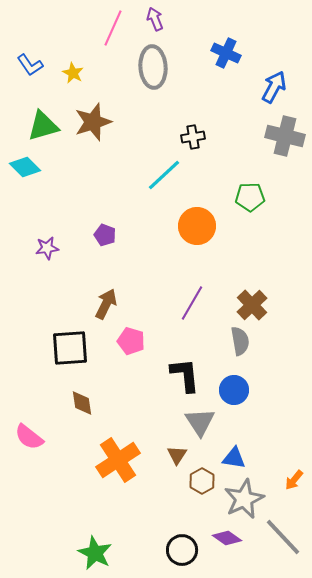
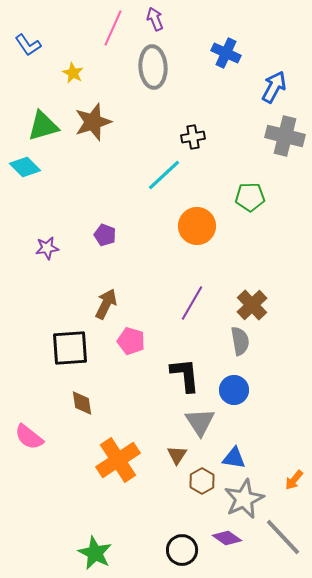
blue L-shape: moved 2 px left, 20 px up
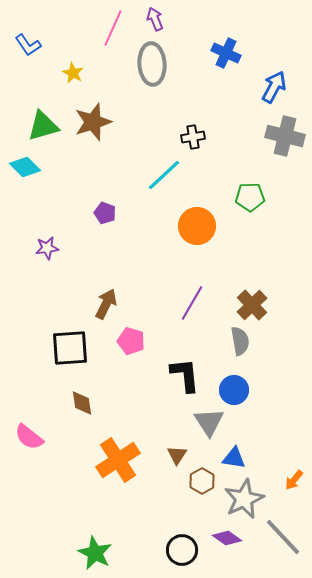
gray ellipse: moved 1 px left, 3 px up
purple pentagon: moved 22 px up
gray triangle: moved 9 px right
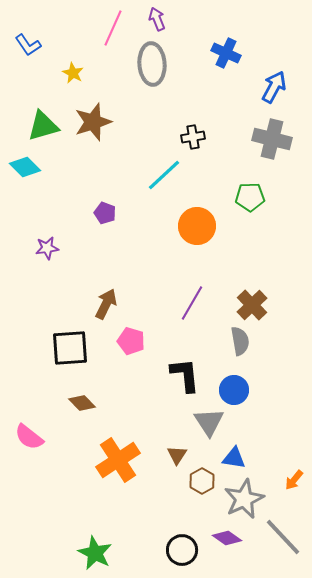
purple arrow: moved 2 px right
gray cross: moved 13 px left, 3 px down
brown diamond: rotated 36 degrees counterclockwise
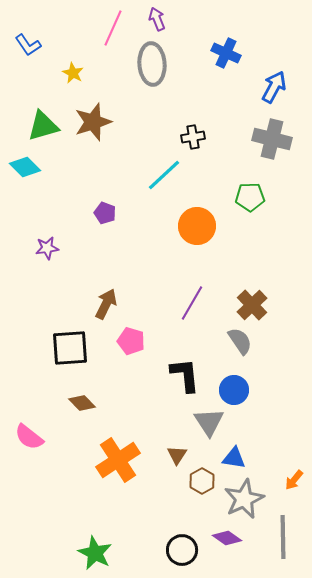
gray semicircle: rotated 24 degrees counterclockwise
gray line: rotated 42 degrees clockwise
